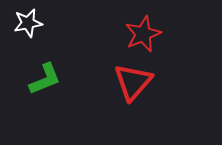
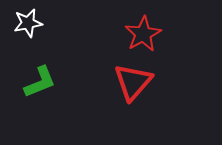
red star: rotated 6 degrees counterclockwise
green L-shape: moved 5 px left, 3 px down
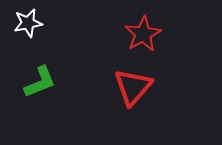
red triangle: moved 5 px down
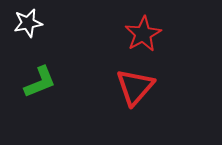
red triangle: moved 2 px right
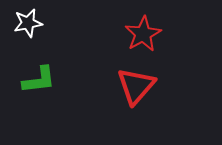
green L-shape: moved 1 px left, 2 px up; rotated 15 degrees clockwise
red triangle: moved 1 px right, 1 px up
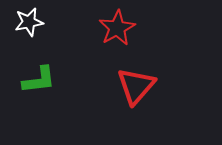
white star: moved 1 px right, 1 px up
red star: moved 26 px left, 6 px up
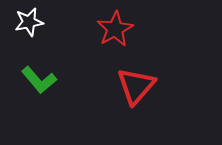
red star: moved 2 px left, 1 px down
green L-shape: rotated 57 degrees clockwise
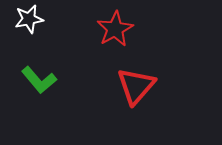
white star: moved 3 px up
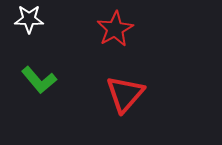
white star: rotated 12 degrees clockwise
red triangle: moved 11 px left, 8 px down
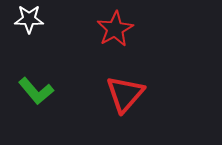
green L-shape: moved 3 px left, 11 px down
